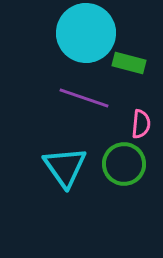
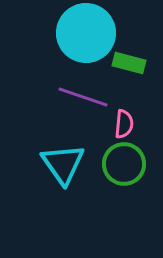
purple line: moved 1 px left, 1 px up
pink semicircle: moved 17 px left
cyan triangle: moved 2 px left, 3 px up
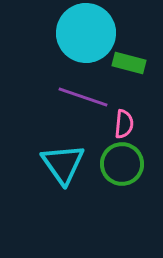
green circle: moved 2 px left
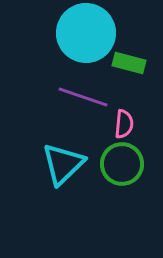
cyan triangle: rotated 21 degrees clockwise
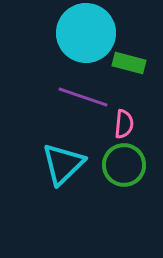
green circle: moved 2 px right, 1 px down
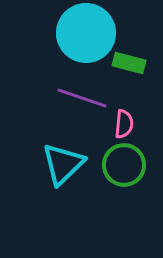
purple line: moved 1 px left, 1 px down
